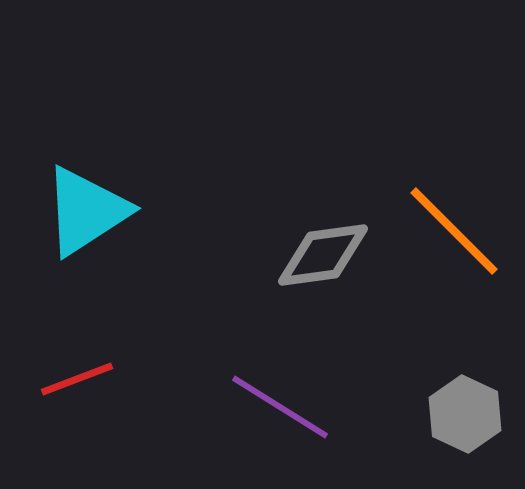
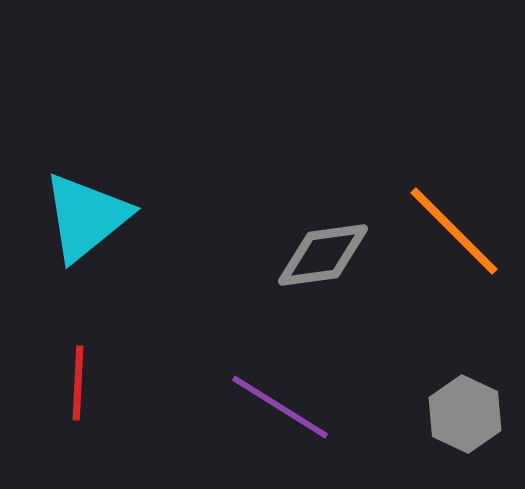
cyan triangle: moved 6 px down; rotated 6 degrees counterclockwise
red line: moved 1 px right, 4 px down; rotated 66 degrees counterclockwise
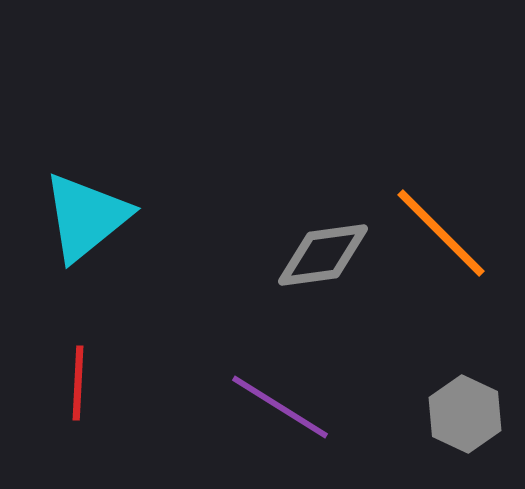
orange line: moved 13 px left, 2 px down
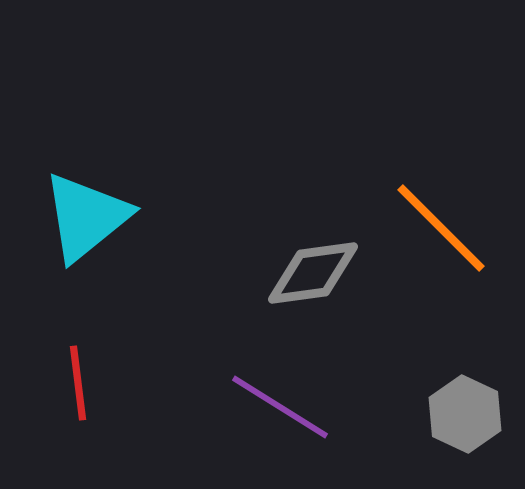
orange line: moved 5 px up
gray diamond: moved 10 px left, 18 px down
red line: rotated 10 degrees counterclockwise
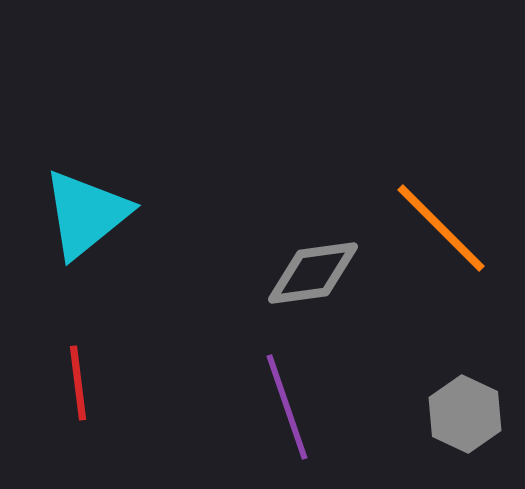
cyan triangle: moved 3 px up
purple line: moved 7 px right; rotated 39 degrees clockwise
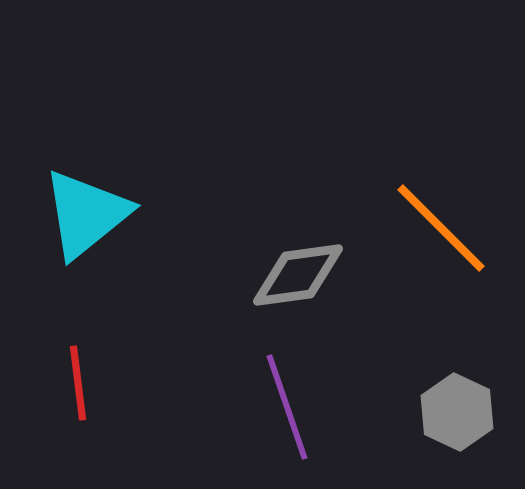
gray diamond: moved 15 px left, 2 px down
gray hexagon: moved 8 px left, 2 px up
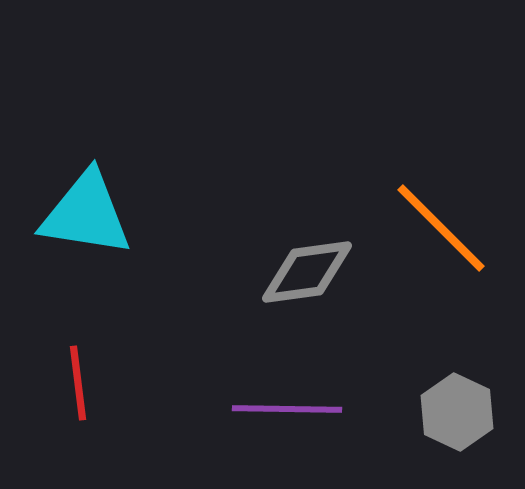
cyan triangle: rotated 48 degrees clockwise
gray diamond: moved 9 px right, 3 px up
purple line: moved 2 px down; rotated 70 degrees counterclockwise
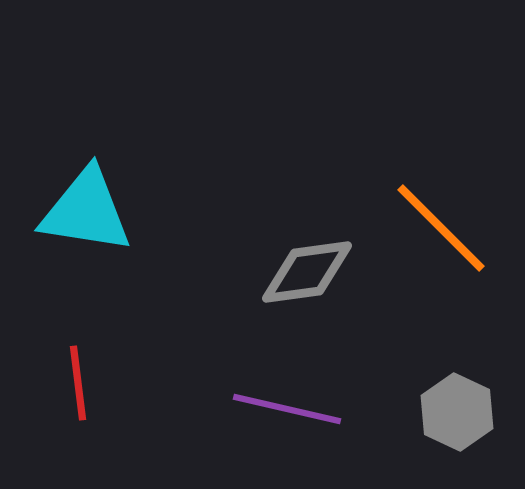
cyan triangle: moved 3 px up
purple line: rotated 12 degrees clockwise
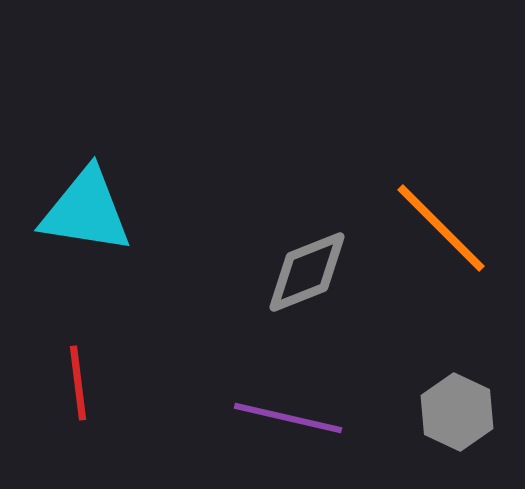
gray diamond: rotated 14 degrees counterclockwise
purple line: moved 1 px right, 9 px down
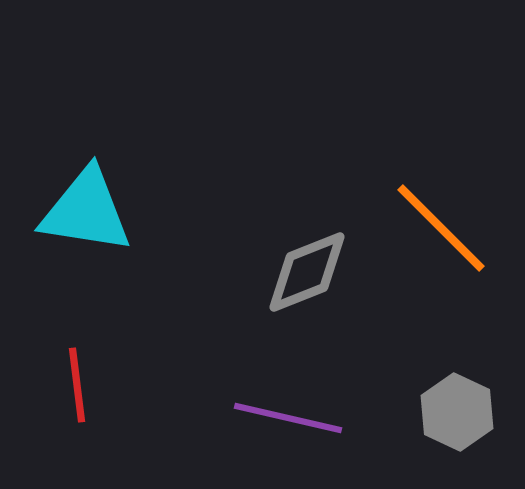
red line: moved 1 px left, 2 px down
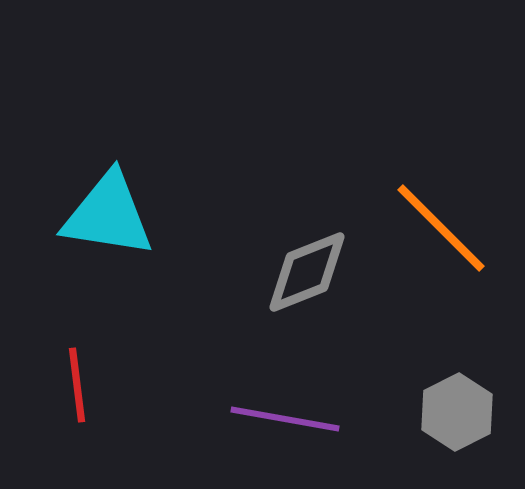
cyan triangle: moved 22 px right, 4 px down
gray hexagon: rotated 8 degrees clockwise
purple line: moved 3 px left, 1 px down; rotated 3 degrees counterclockwise
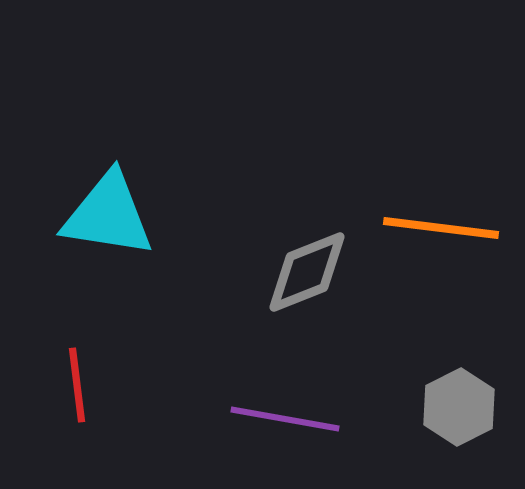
orange line: rotated 38 degrees counterclockwise
gray hexagon: moved 2 px right, 5 px up
